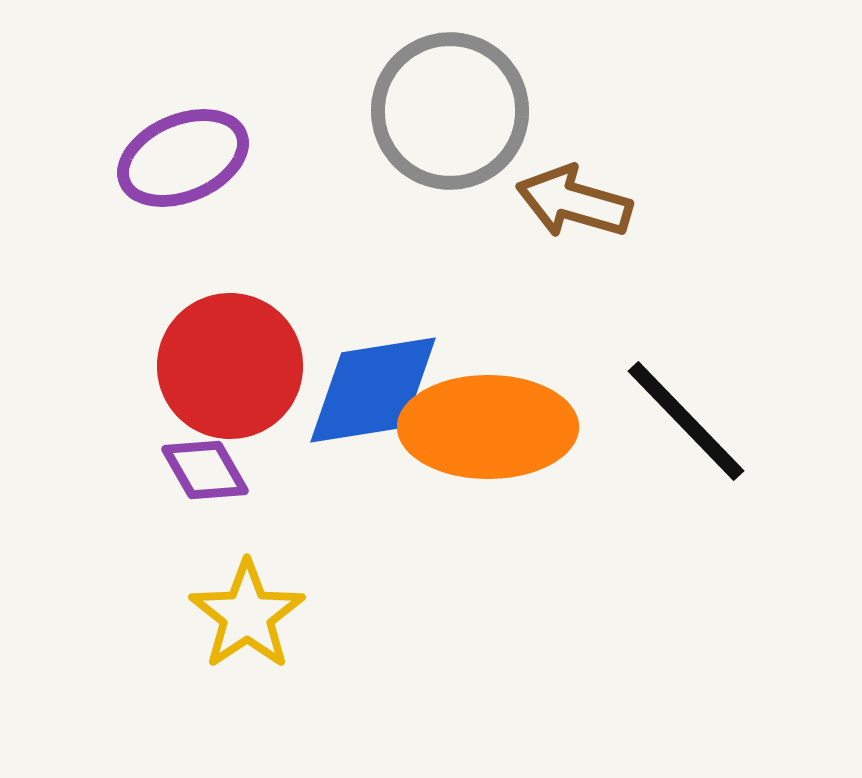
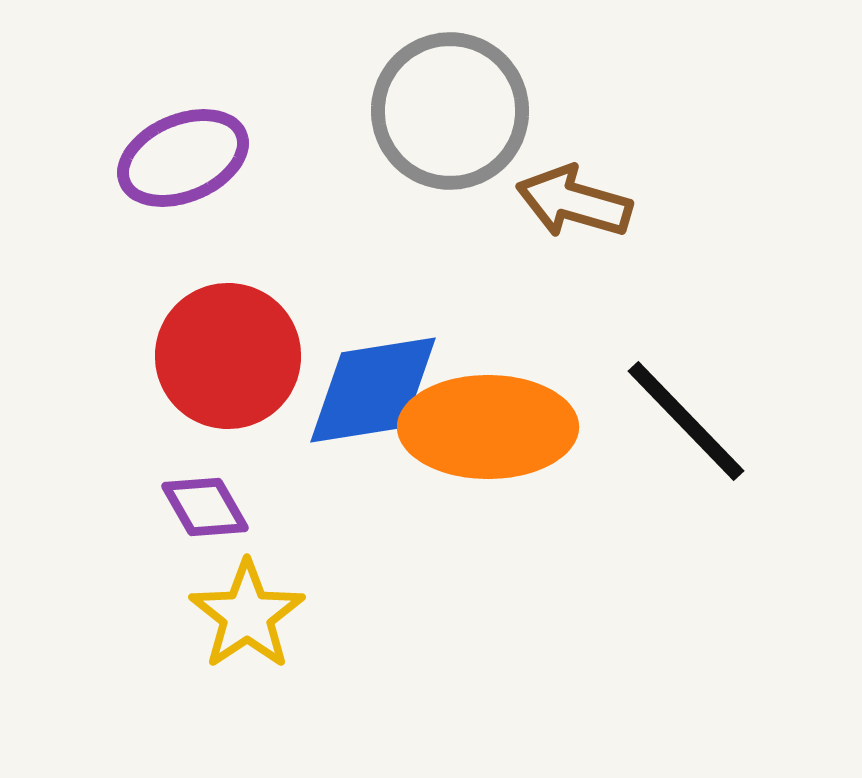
red circle: moved 2 px left, 10 px up
purple diamond: moved 37 px down
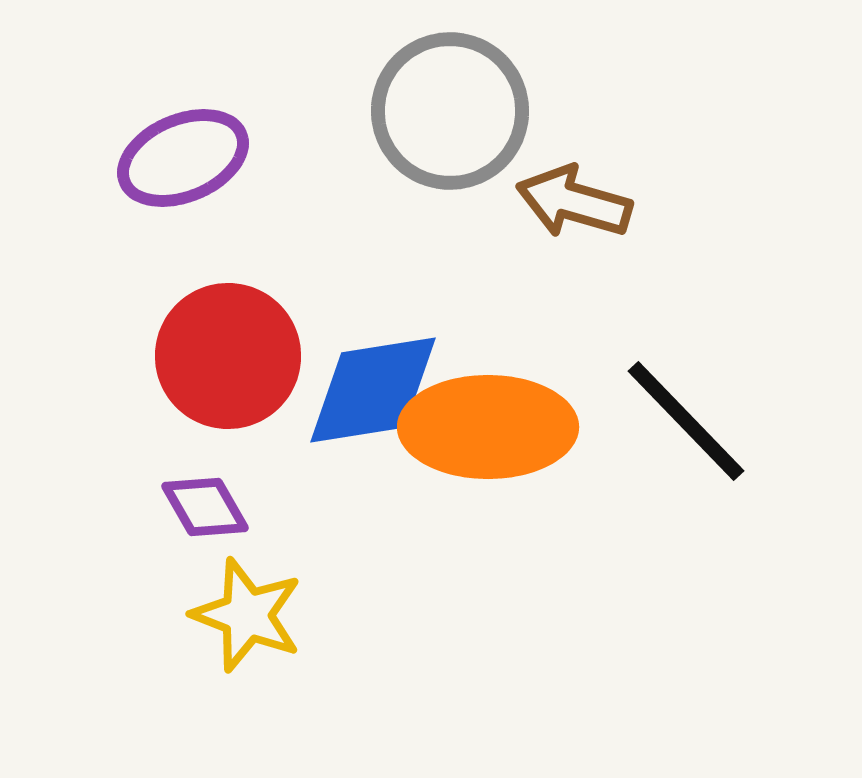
yellow star: rotated 17 degrees counterclockwise
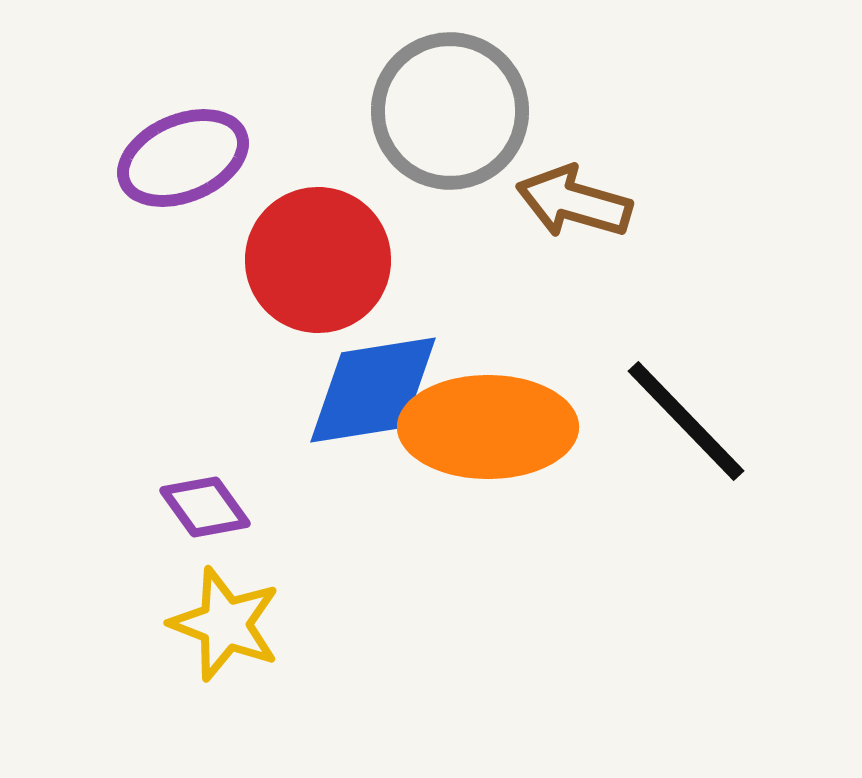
red circle: moved 90 px right, 96 px up
purple diamond: rotated 6 degrees counterclockwise
yellow star: moved 22 px left, 9 px down
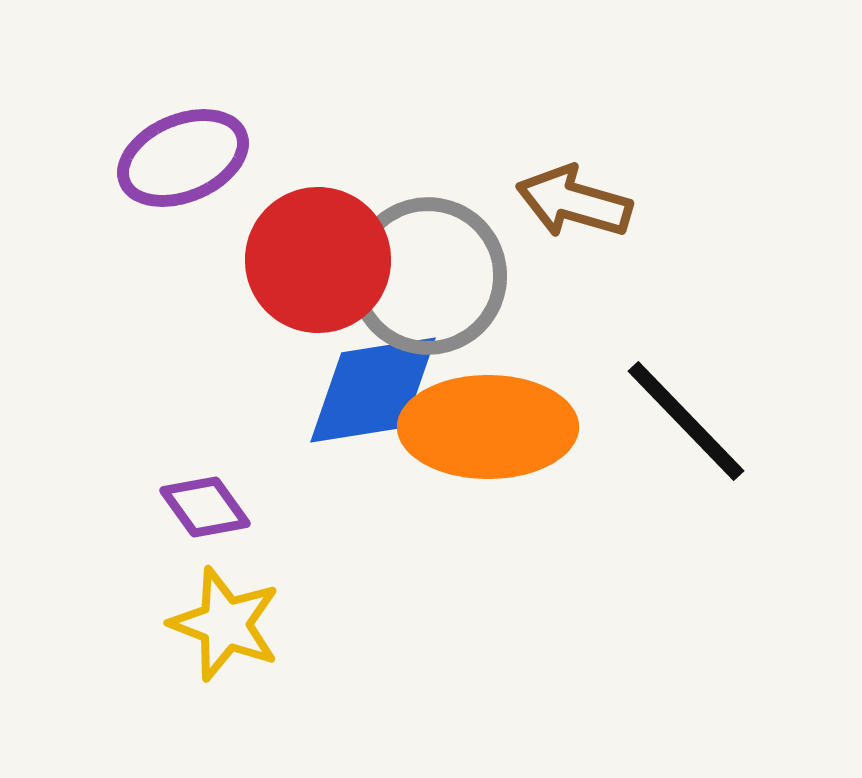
gray circle: moved 22 px left, 165 px down
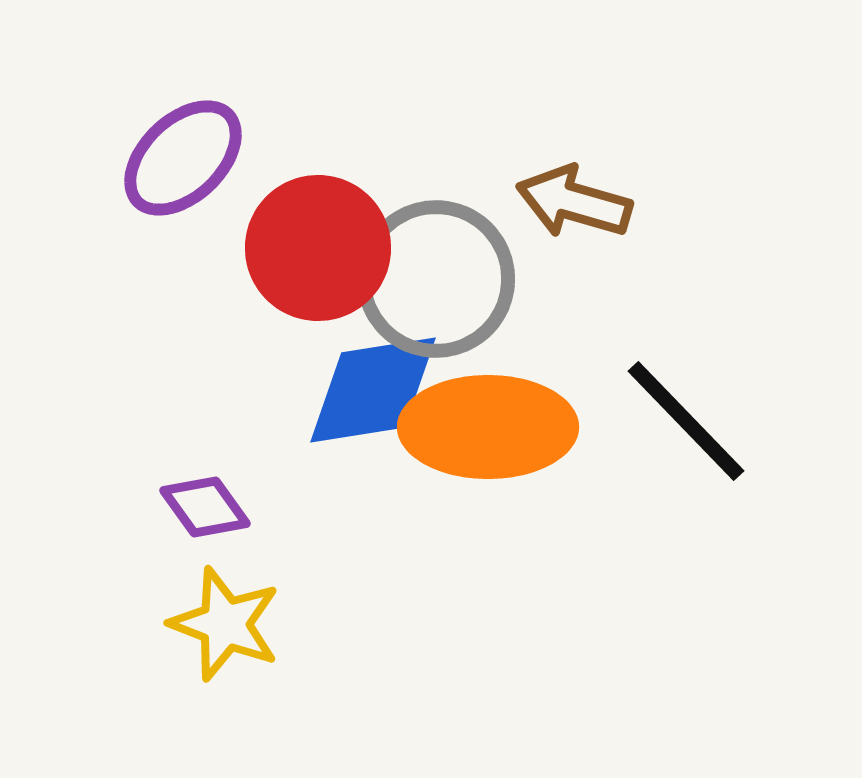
purple ellipse: rotated 21 degrees counterclockwise
red circle: moved 12 px up
gray circle: moved 8 px right, 3 px down
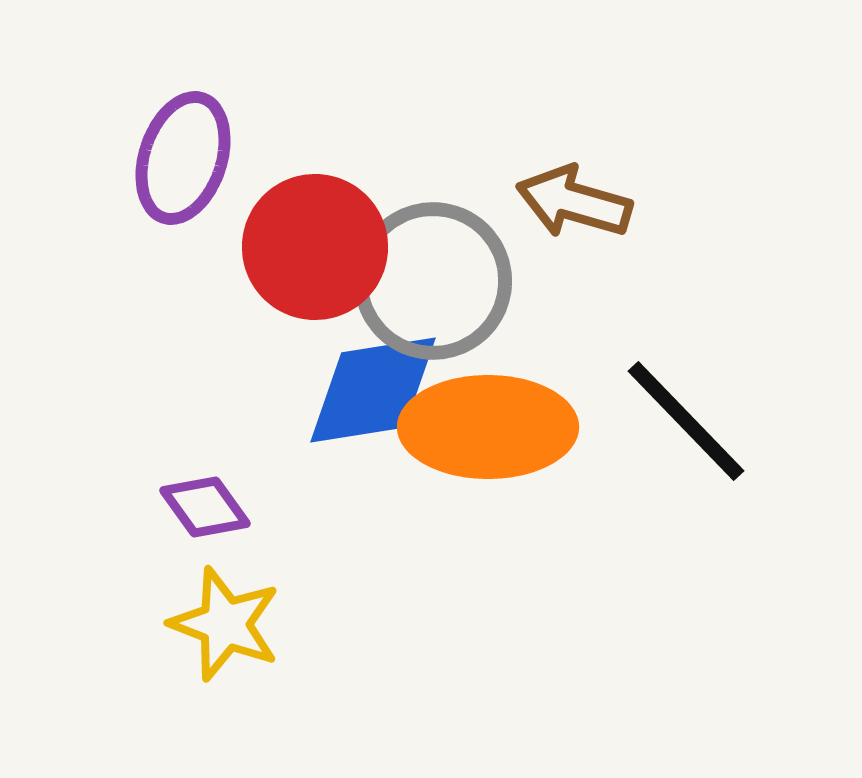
purple ellipse: rotated 28 degrees counterclockwise
red circle: moved 3 px left, 1 px up
gray circle: moved 3 px left, 2 px down
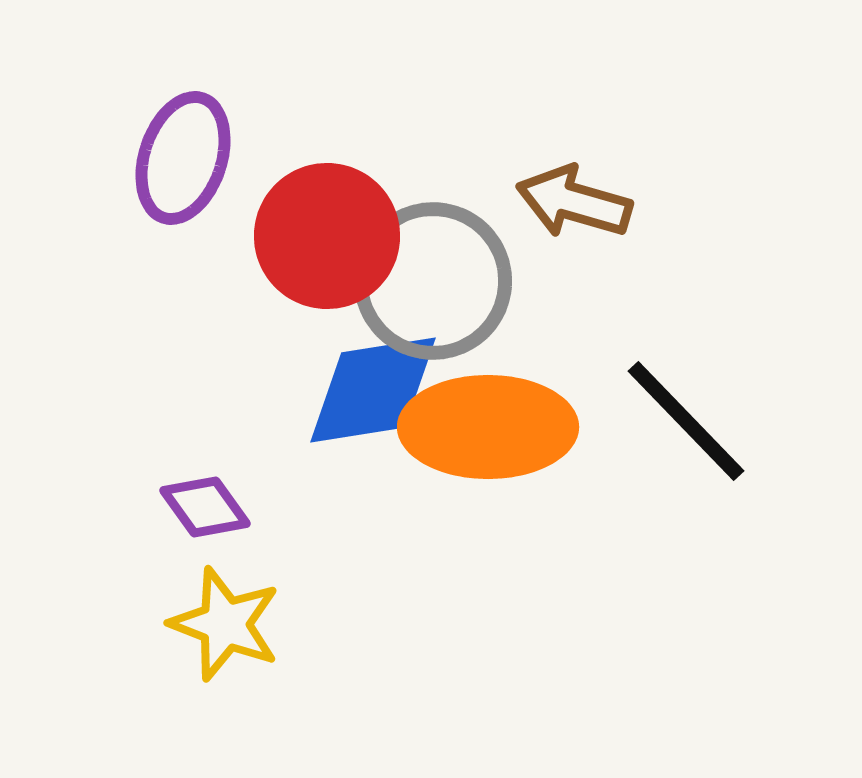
red circle: moved 12 px right, 11 px up
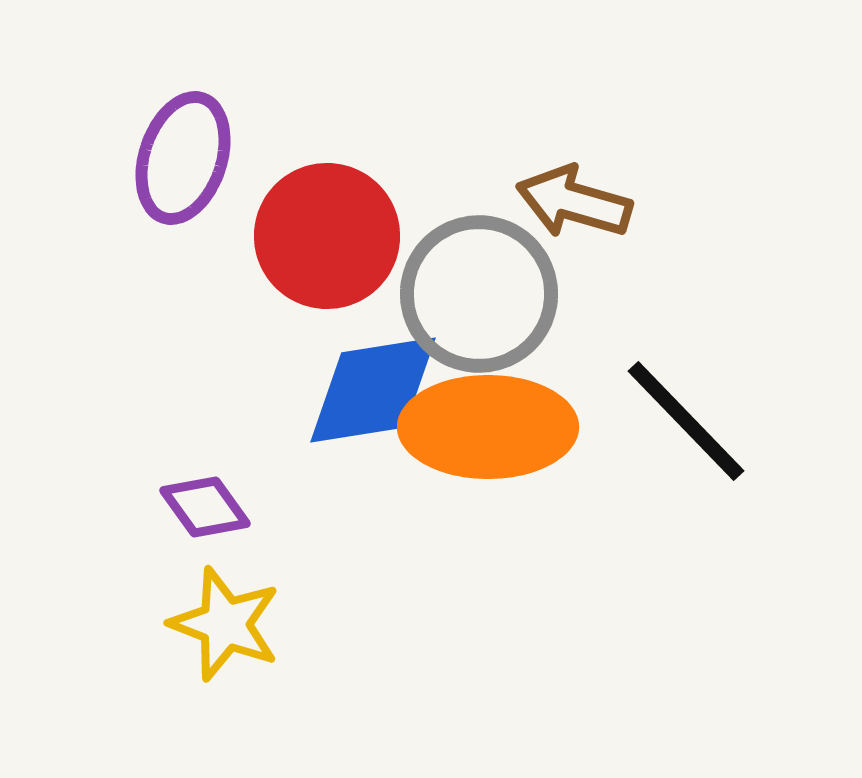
gray circle: moved 46 px right, 13 px down
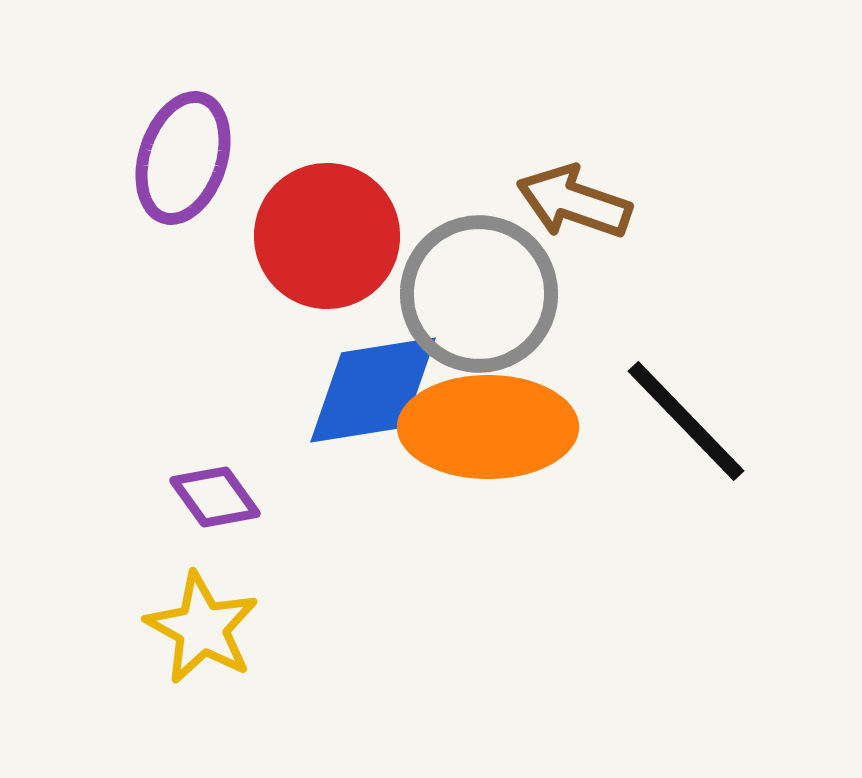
brown arrow: rotated 3 degrees clockwise
purple diamond: moved 10 px right, 10 px up
yellow star: moved 23 px left, 4 px down; rotated 8 degrees clockwise
